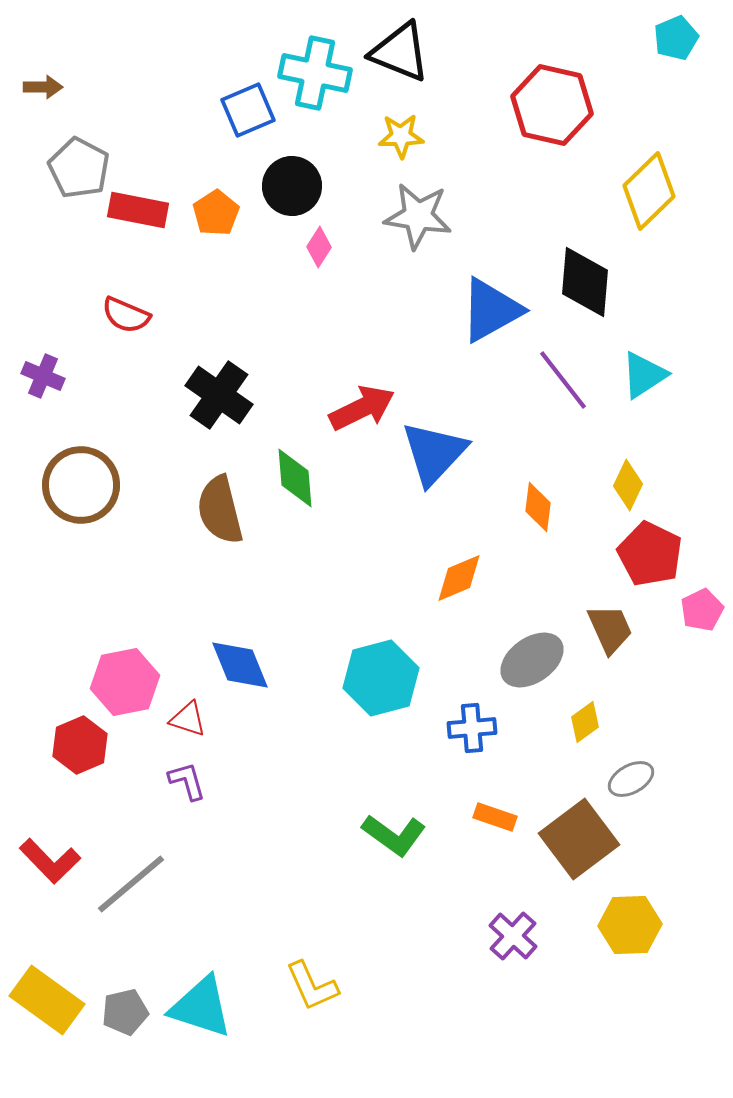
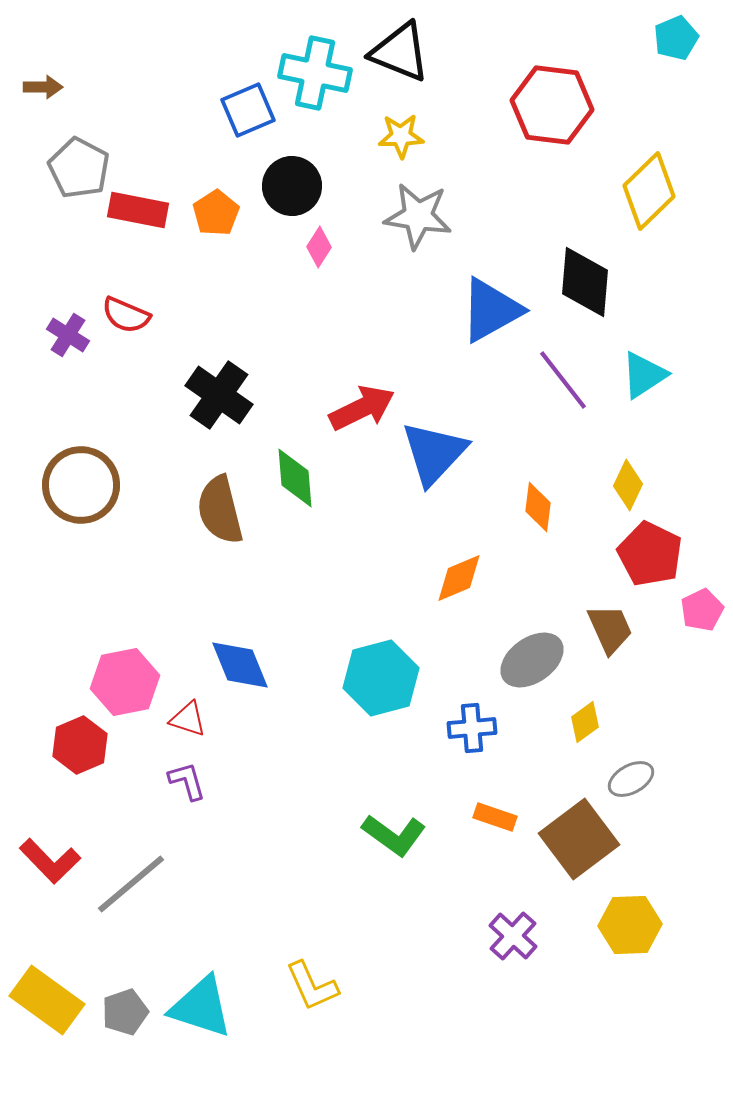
red hexagon at (552, 105): rotated 6 degrees counterclockwise
purple cross at (43, 376): moved 25 px right, 41 px up; rotated 9 degrees clockwise
gray pentagon at (125, 1012): rotated 6 degrees counterclockwise
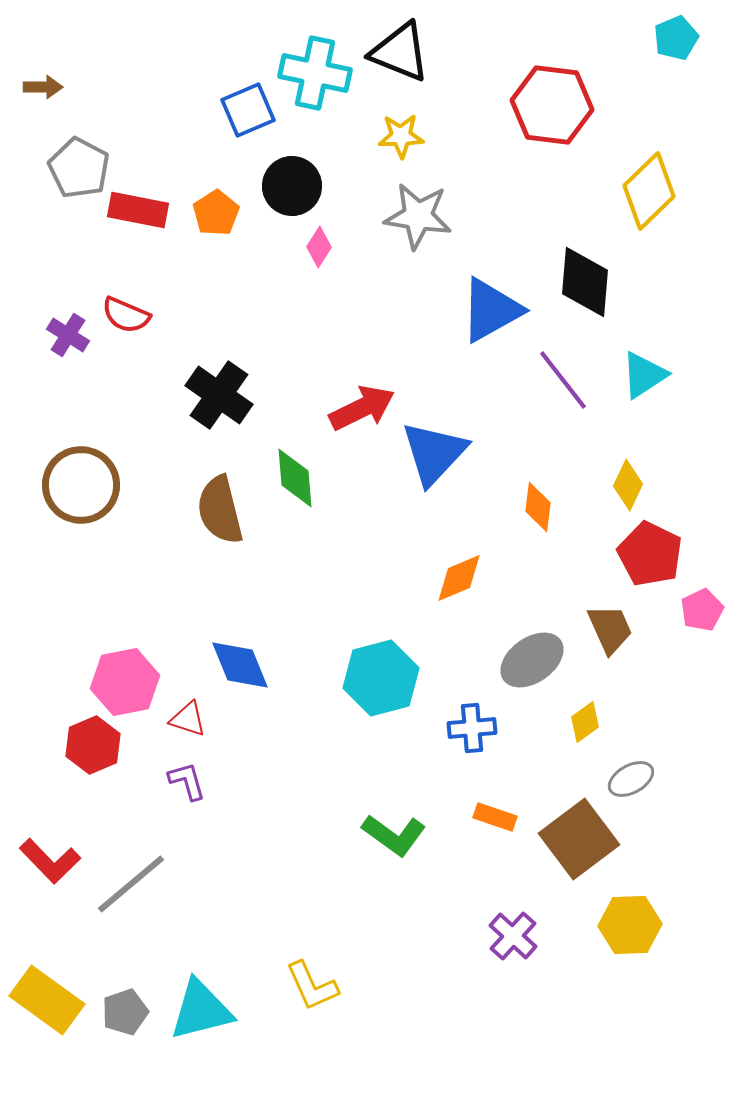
red hexagon at (80, 745): moved 13 px right
cyan triangle at (201, 1007): moved 3 px down; rotated 32 degrees counterclockwise
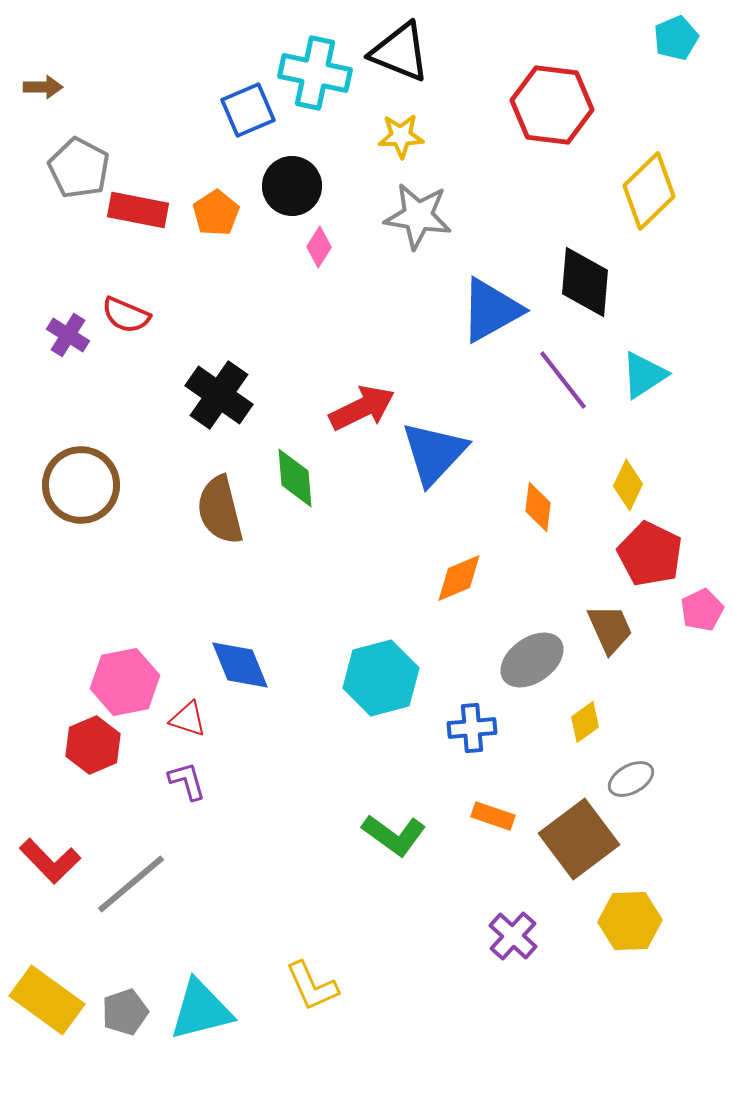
orange rectangle at (495, 817): moved 2 px left, 1 px up
yellow hexagon at (630, 925): moved 4 px up
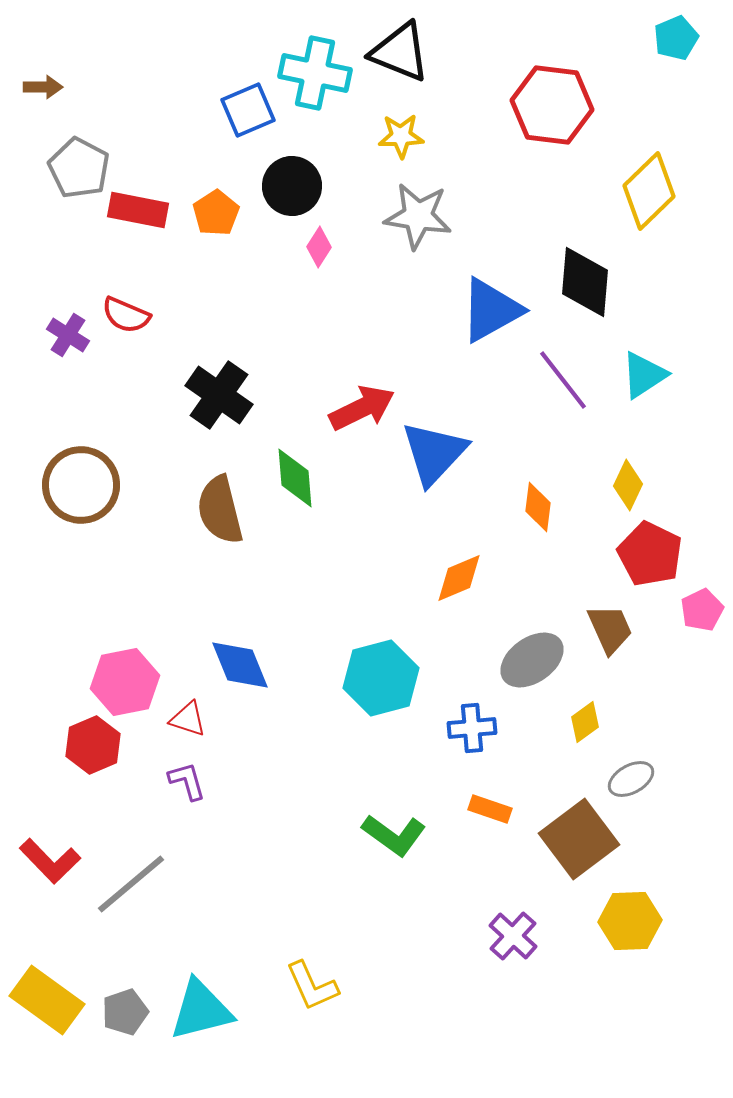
orange rectangle at (493, 816): moved 3 px left, 7 px up
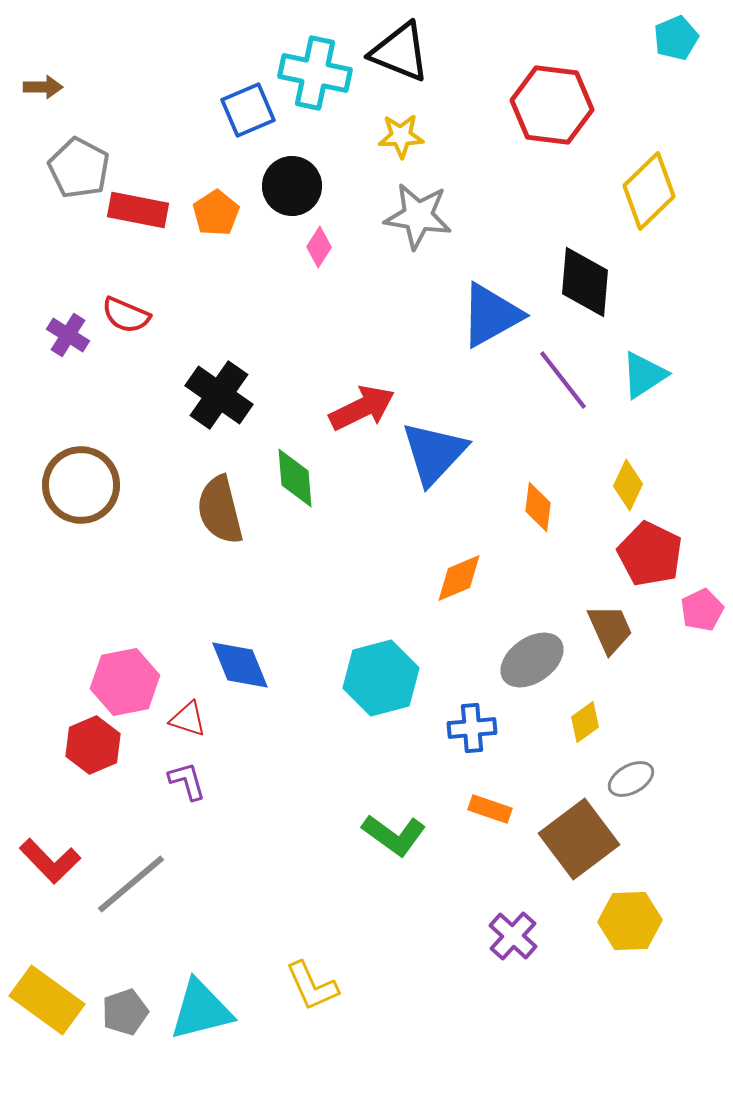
blue triangle at (491, 310): moved 5 px down
